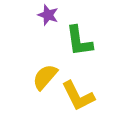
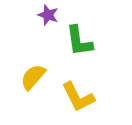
yellow semicircle: moved 12 px left
yellow L-shape: moved 1 px down
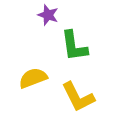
green L-shape: moved 5 px left, 5 px down
yellow semicircle: moved 1 px down; rotated 28 degrees clockwise
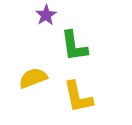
purple star: moved 2 px left; rotated 20 degrees clockwise
yellow L-shape: rotated 15 degrees clockwise
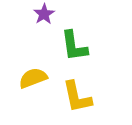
purple star: moved 2 px left, 1 px up
yellow L-shape: moved 1 px left
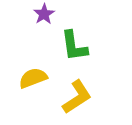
yellow L-shape: rotated 111 degrees counterclockwise
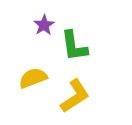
purple star: moved 11 px down
yellow L-shape: moved 2 px left, 1 px up
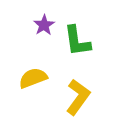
green L-shape: moved 3 px right, 5 px up
yellow L-shape: moved 3 px right, 1 px down; rotated 21 degrees counterclockwise
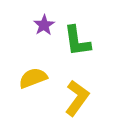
yellow L-shape: moved 1 px left, 1 px down
